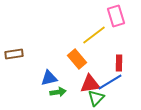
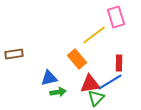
pink rectangle: moved 1 px down
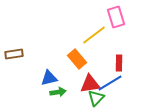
blue line: moved 1 px down
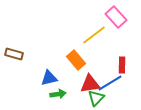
pink rectangle: rotated 25 degrees counterclockwise
brown rectangle: rotated 24 degrees clockwise
orange rectangle: moved 1 px left, 1 px down
red rectangle: moved 3 px right, 2 px down
green arrow: moved 2 px down
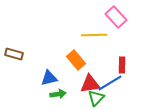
yellow line: rotated 35 degrees clockwise
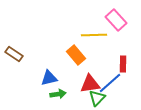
pink rectangle: moved 3 px down
brown rectangle: rotated 18 degrees clockwise
orange rectangle: moved 5 px up
red rectangle: moved 1 px right, 1 px up
blue line: rotated 10 degrees counterclockwise
green triangle: moved 1 px right
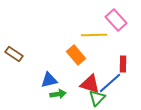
blue triangle: moved 2 px down
red triangle: rotated 25 degrees clockwise
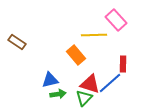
brown rectangle: moved 3 px right, 12 px up
blue triangle: moved 1 px right
green triangle: moved 13 px left
